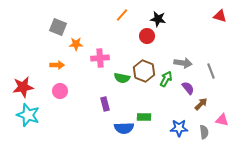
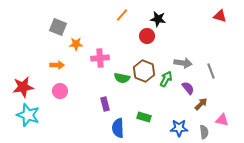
green rectangle: rotated 16 degrees clockwise
blue semicircle: moved 6 px left; rotated 90 degrees clockwise
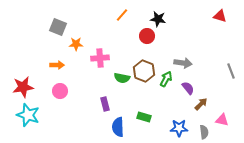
gray line: moved 20 px right
blue semicircle: moved 1 px up
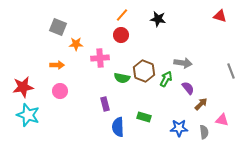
red circle: moved 26 px left, 1 px up
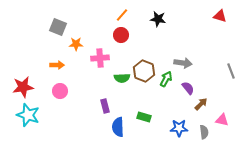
green semicircle: rotated 14 degrees counterclockwise
purple rectangle: moved 2 px down
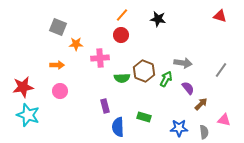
gray line: moved 10 px left, 1 px up; rotated 56 degrees clockwise
pink triangle: moved 2 px right
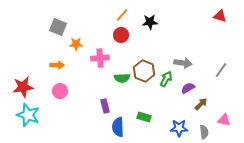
black star: moved 8 px left, 3 px down; rotated 14 degrees counterclockwise
purple semicircle: rotated 80 degrees counterclockwise
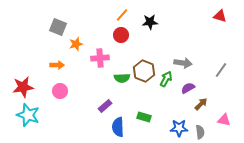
orange star: rotated 16 degrees counterclockwise
purple rectangle: rotated 64 degrees clockwise
gray semicircle: moved 4 px left
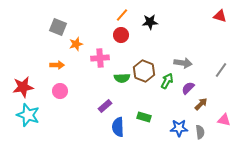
green arrow: moved 1 px right, 2 px down
purple semicircle: rotated 16 degrees counterclockwise
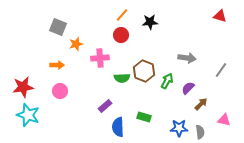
gray arrow: moved 4 px right, 5 px up
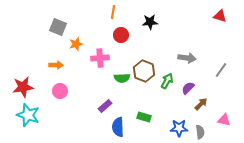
orange line: moved 9 px left, 3 px up; rotated 32 degrees counterclockwise
orange arrow: moved 1 px left
